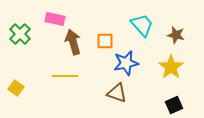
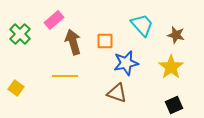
pink rectangle: moved 1 px left, 1 px down; rotated 54 degrees counterclockwise
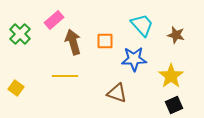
blue star: moved 8 px right, 4 px up; rotated 10 degrees clockwise
yellow star: moved 9 px down
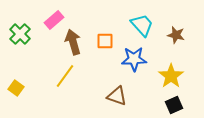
yellow line: rotated 55 degrees counterclockwise
brown triangle: moved 3 px down
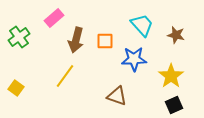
pink rectangle: moved 2 px up
green cross: moved 1 px left, 3 px down; rotated 10 degrees clockwise
brown arrow: moved 3 px right, 2 px up; rotated 150 degrees counterclockwise
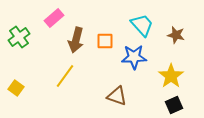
blue star: moved 2 px up
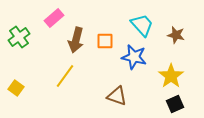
blue star: rotated 15 degrees clockwise
black square: moved 1 px right, 1 px up
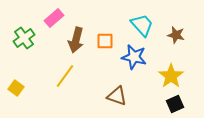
green cross: moved 5 px right, 1 px down
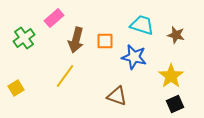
cyan trapezoid: rotated 30 degrees counterclockwise
yellow square: rotated 21 degrees clockwise
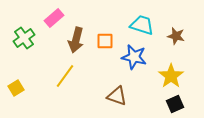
brown star: moved 1 px down
